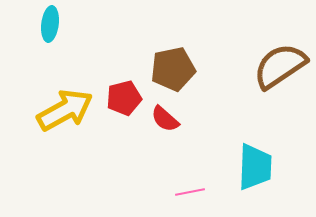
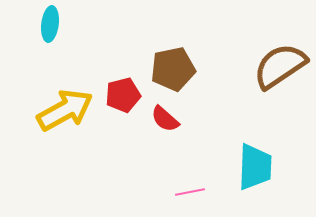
red pentagon: moved 1 px left, 3 px up
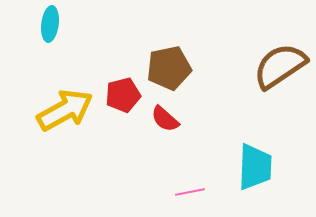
brown pentagon: moved 4 px left, 1 px up
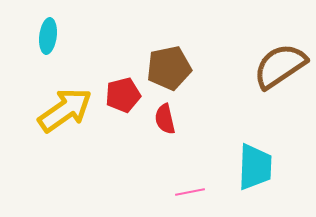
cyan ellipse: moved 2 px left, 12 px down
yellow arrow: rotated 6 degrees counterclockwise
red semicircle: rotated 36 degrees clockwise
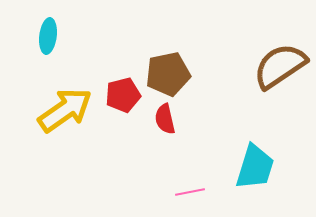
brown pentagon: moved 1 px left, 6 px down
cyan trapezoid: rotated 15 degrees clockwise
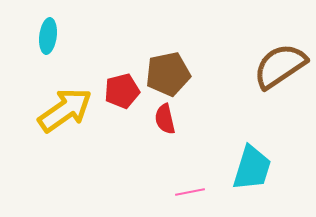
red pentagon: moved 1 px left, 4 px up
cyan trapezoid: moved 3 px left, 1 px down
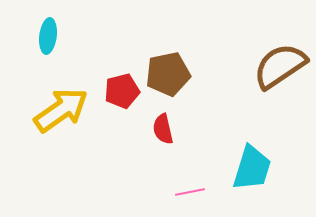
yellow arrow: moved 4 px left
red semicircle: moved 2 px left, 10 px down
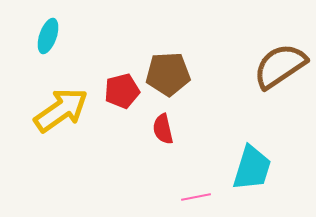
cyan ellipse: rotated 12 degrees clockwise
brown pentagon: rotated 9 degrees clockwise
pink line: moved 6 px right, 5 px down
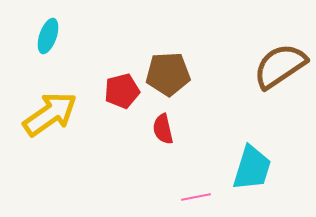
yellow arrow: moved 11 px left, 4 px down
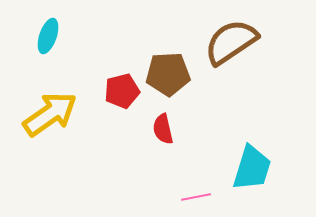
brown semicircle: moved 49 px left, 24 px up
